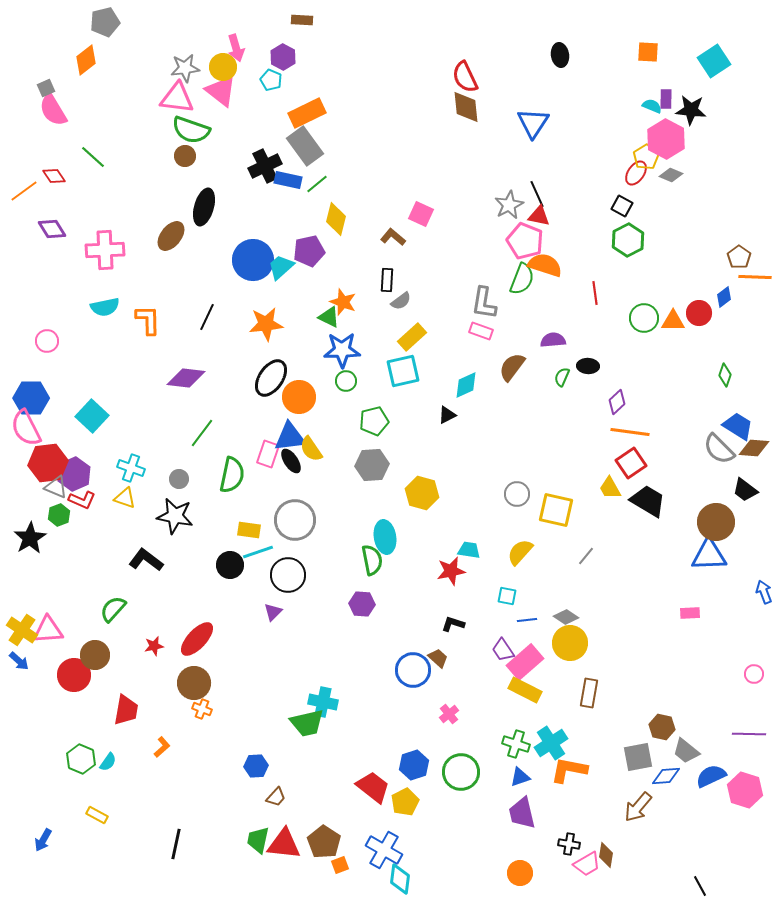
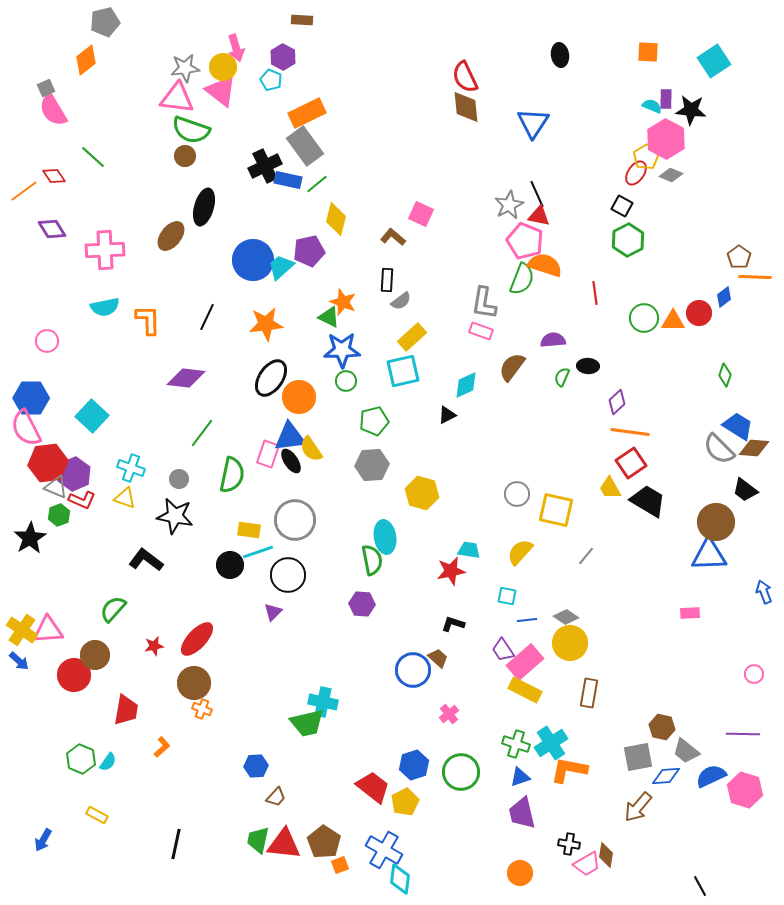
purple line at (749, 734): moved 6 px left
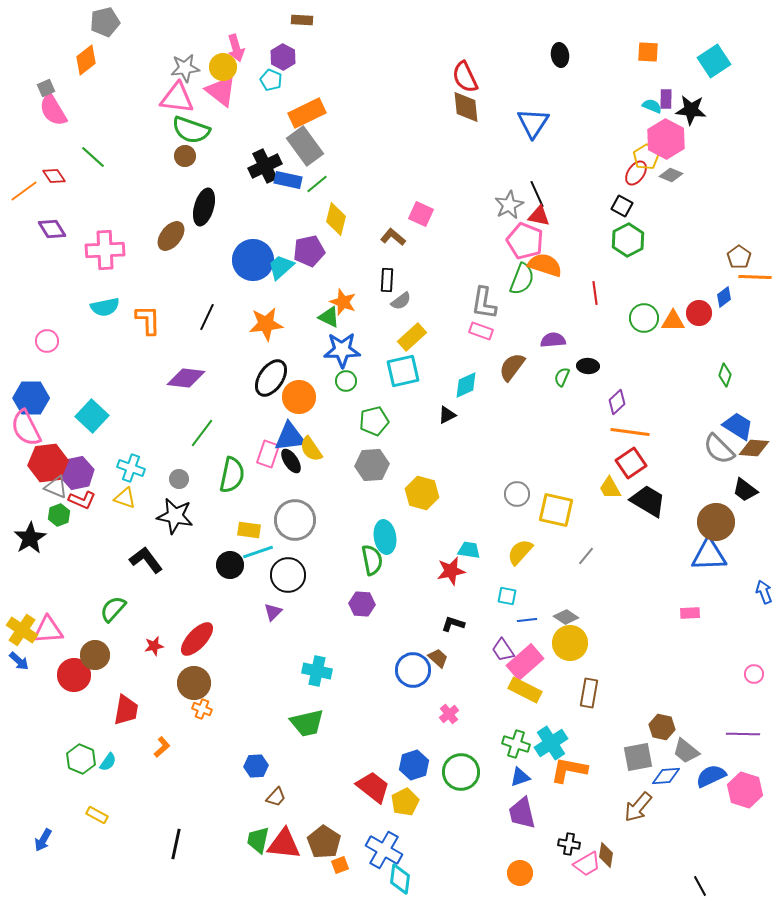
purple hexagon at (74, 474): moved 3 px right, 1 px up; rotated 12 degrees clockwise
black L-shape at (146, 560): rotated 16 degrees clockwise
cyan cross at (323, 702): moved 6 px left, 31 px up
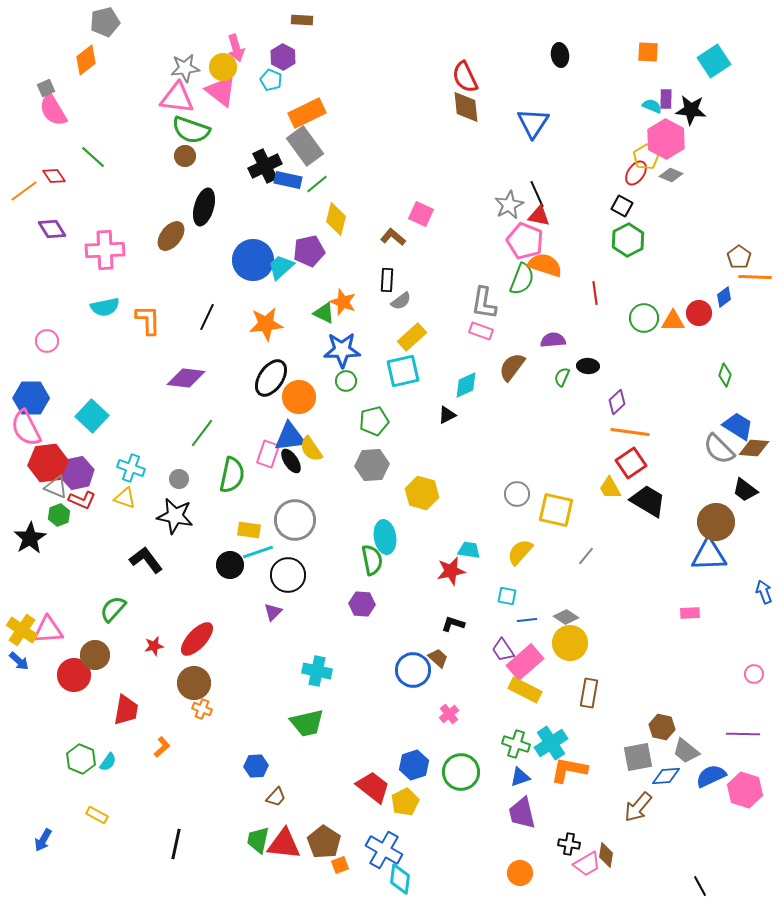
green triangle at (329, 317): moved 5 px left, 4 px up
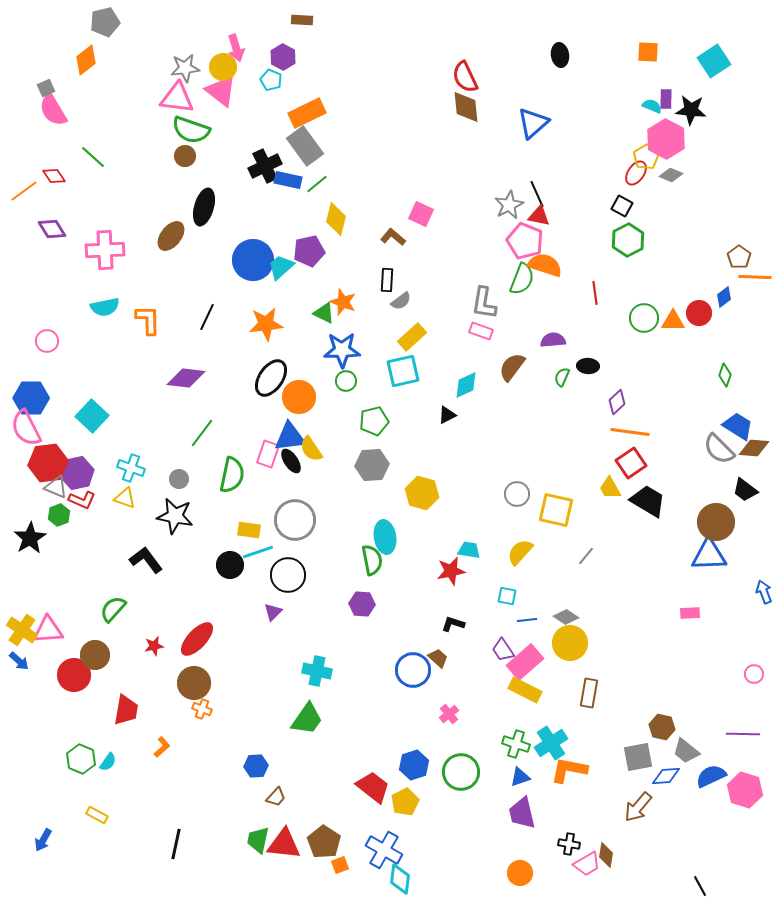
blue triangle at (533, 123): rotated 16 degrees clockwise
green trapezoid at (307, 723): moved 4 px up; rotated 42 degrees counterclockwise
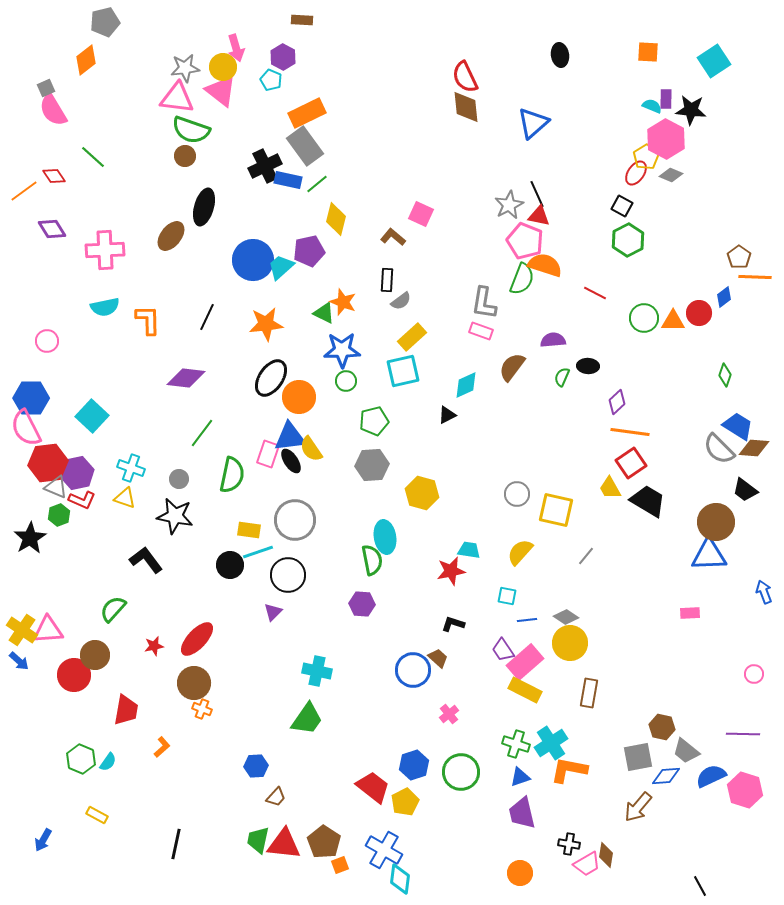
red line at (595, 293): rotated 55 degrees counterclockwise
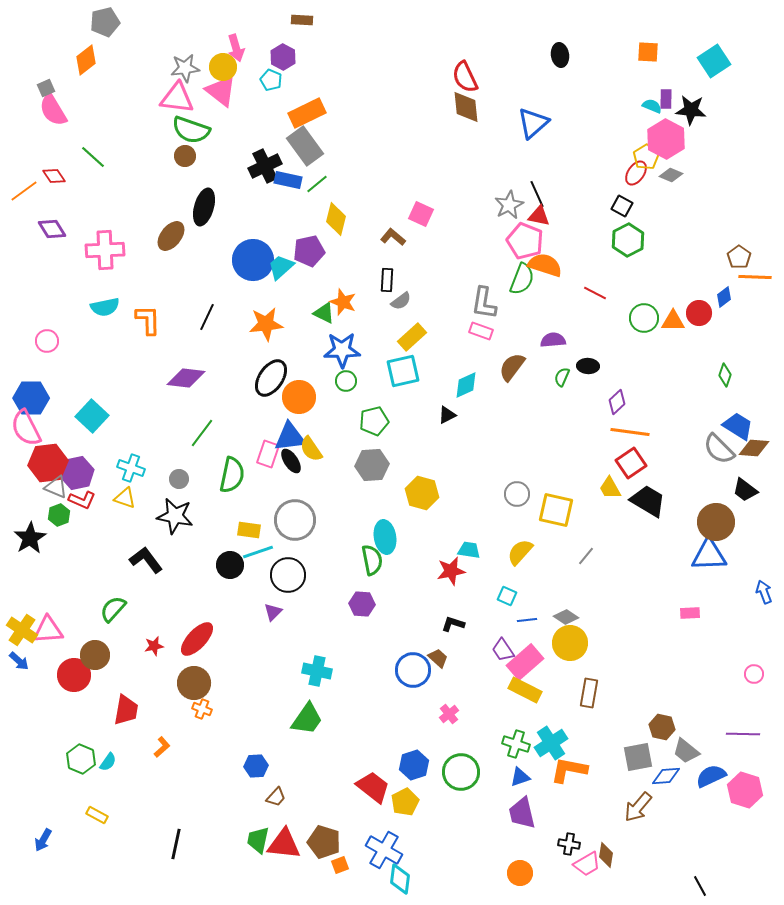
cyan square at (507, 596): rotated 12 degrees clockwise
brown pentagon at (324, 842): rotated 16 degrees counterclockwise
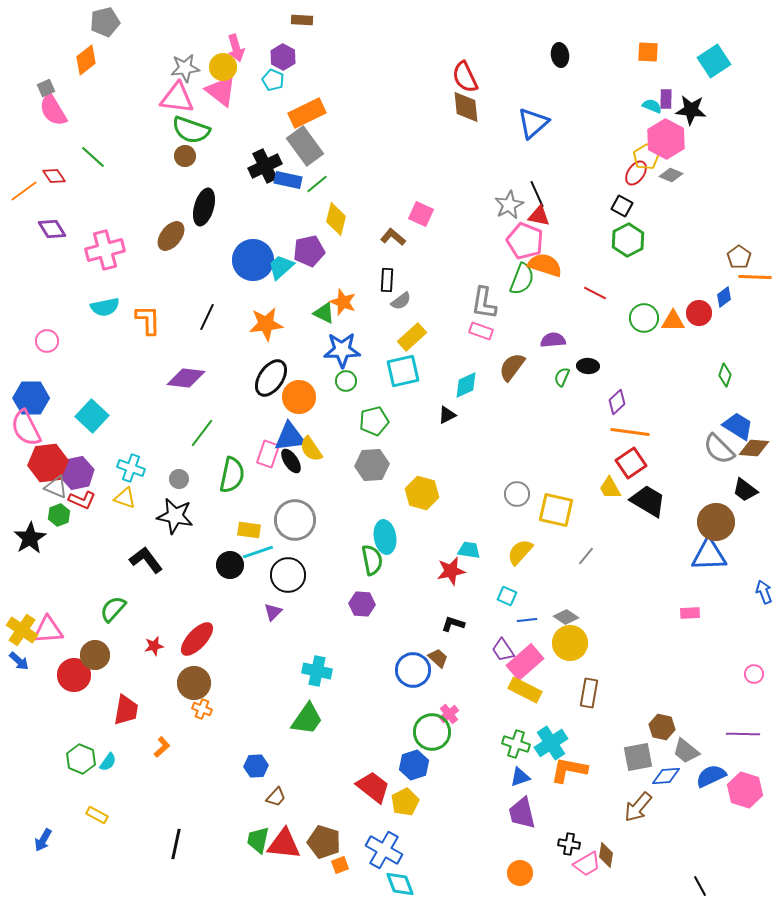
cyan pentagon at (271, 80): moved 2 px right
pink cross at (105, 250): rotated 12 degrees counterclockwise
green circle at (461, 772): moved 29 px left, 40 px up
cyan diamond at (400, 879): moved 5 px down; rotated 28 degrees counterclockwise
